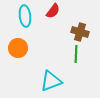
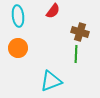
cyan ellipse: moved 7 px left
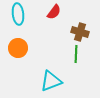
red semicircle: moved 1 px right, 1 px down
cyan ellipse: moved 2 px up
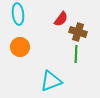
red semicircle: moved 7 px right, 7 px down
brown cross: moved 2 px left
orange circle: moved 2 px right, 1 px up
